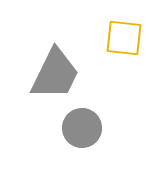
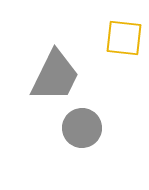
gray trapezoid: moved 2 px down
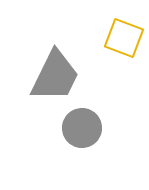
yellow square: rotated 15 degrees clockwise
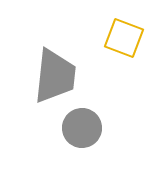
gray trapezoid: rotated 20 degrees counterclockwise
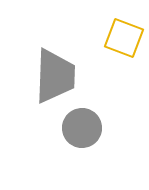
gray trapezoid: rotated 4 degrees counterclockwise
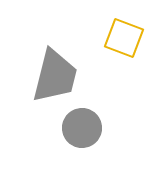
gray trapezoid: rotated 12 degrees clockwise
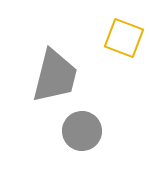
gray circle: moved 3 px down
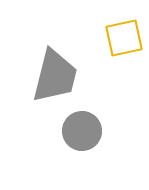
yellow square: rotated 33 degrees counterclockwise
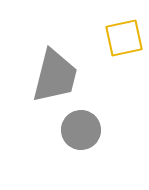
gray circle: moved 1 px left, 1 px up
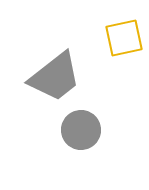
gray trapezoid: moved 1 px down; rotated 38 degrees clockwise
